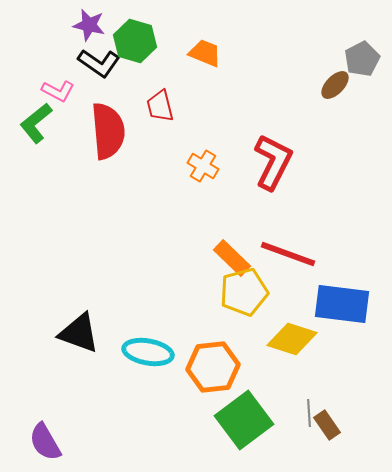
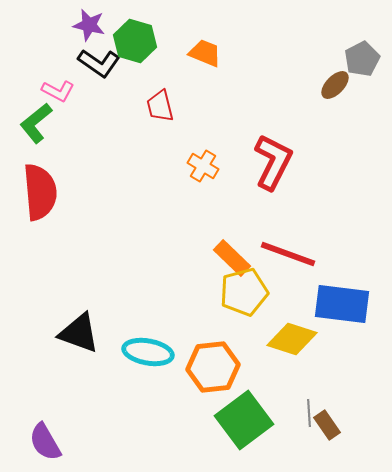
red semicircle: moved 68 px left, 61 px down
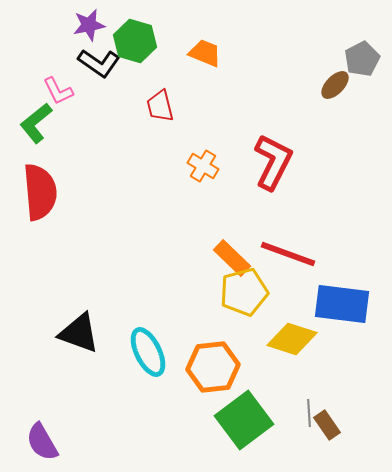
purple star: rotated 24 degrees counterclockwise
pink L-shape: rotated 36 degrees clockwise
cyan ellipse: rotated 54 degrees clockwise
purple semicircle: moved 3 px left
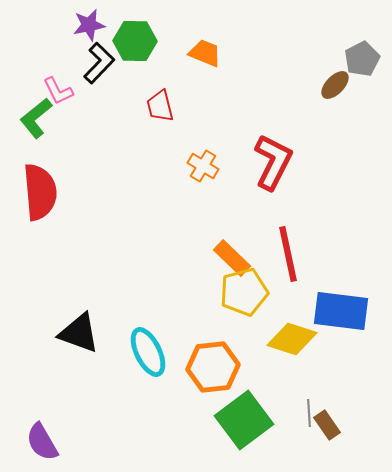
green hexagon: rotated 15 degrees counterclockwise
black L-shape: rotated 81 degrees counterclockwise
green L-shape: moved 5 px up
red line: rotated 58 degrees clockwise
blue rectangle: moved 1 px left, 7 px down
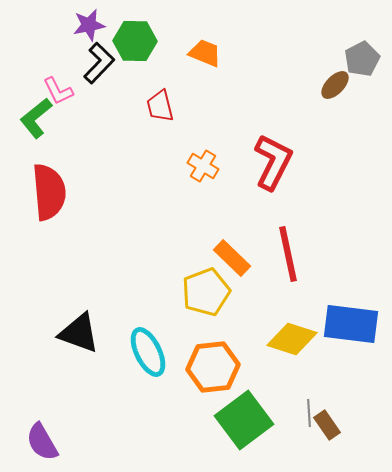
red semicircle: moved 9 px right
yellow pentagon: moved 38 px left; rotated 6 degrees counterclockwise
blue rectangle: moved 10 px right, 13 px down
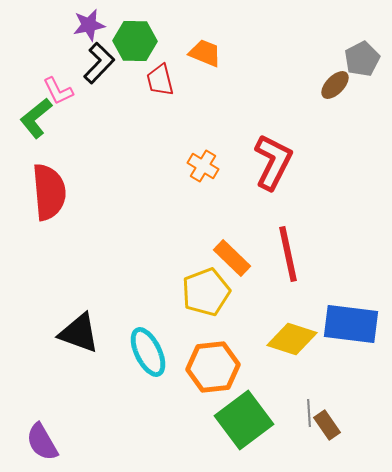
red trapezoid: moved 26 px up
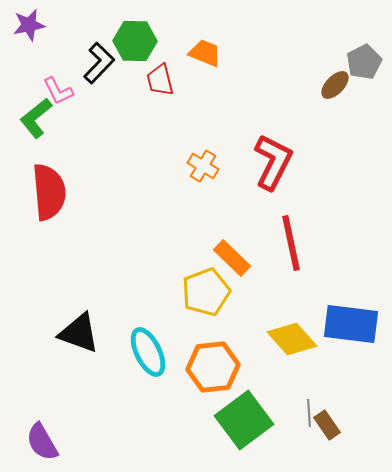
purple star: moved 60 px left
gray pentagon: moved 2 px right, 3 px down
red line: moved 3 px right, 11 px up
yellow diamond: rotated 30 degrees clockwise
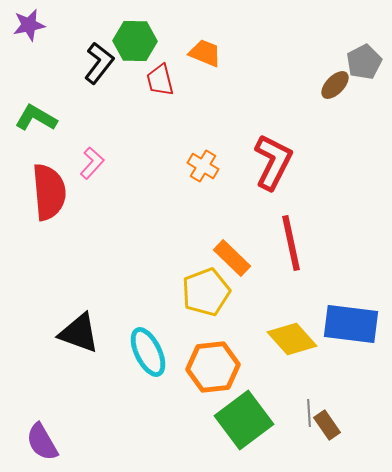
black L-shape: rotated 6 degrees counterclockwise
pink L-shape: moved 34 px right, 72 px down; rotated 112 degrees counterclockwise
green L-shape: rotated 69 degrees clockwise
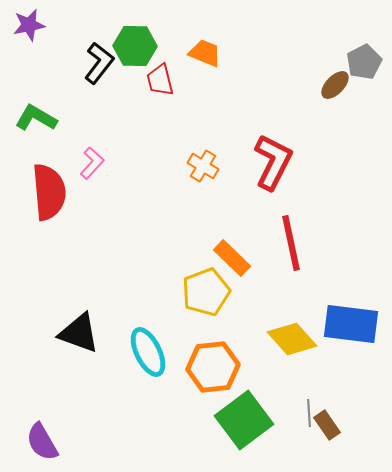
green hexagon: moved 5 px down
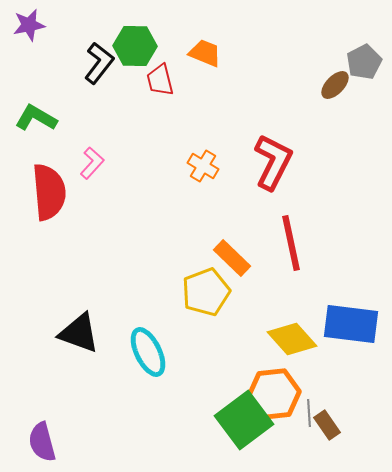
orange hexagon: moved 61 px right, 27 px down
purple semicircle: rotated 15 degrees clockwise
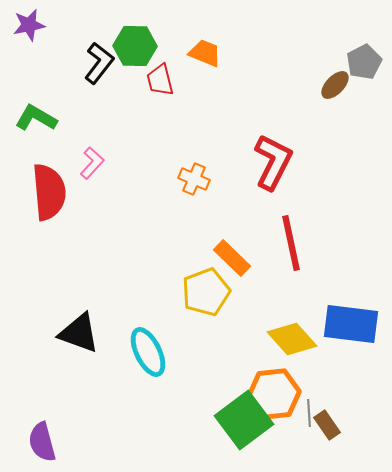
orange cross: moved 9 px left, 13 px down; rotated 8 degrees counterclockwise
